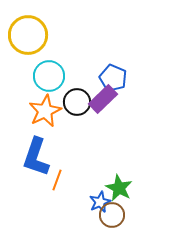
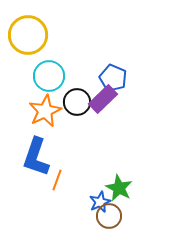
brown circle: moved 3 px left, 1 px down
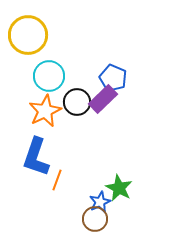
brown circle: moved 14 px left, 3 px down
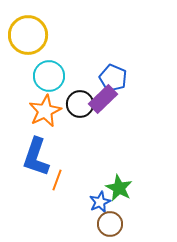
black circle: moved 3 px right, 2 px down
brown circle: moved 15 px right, 5 px down
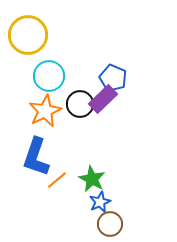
orange line: rotated 30 degrees clockwise
green star: moved 27 px left, 9 px up
